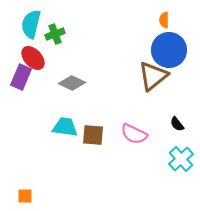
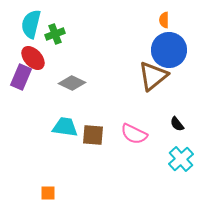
orange square: moved 23 px right, 3 px up
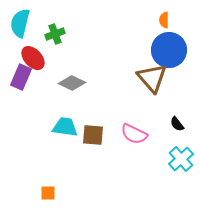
cyan semicircle: moved 11 px left, 1 px up
brown triangle: moved 1 px left, 2 px down; rotated 32 degrees counterclockwise
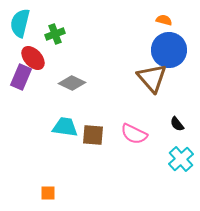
orange semicircle: rotated 105 degrees clockwise
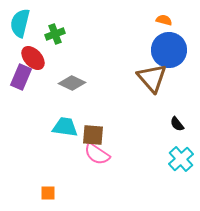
pink semicircle: moved 37 px left, 20 px down; rotated 8 degrees clockwise
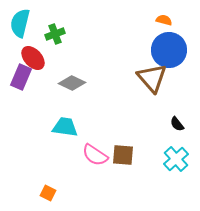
brown square: moved 30 px right, 20 px down
pink semicircle: moved 2 px left, 1 px down
cyan cross: moved 5 px left
orange square: rotated 28 degrees clockwise
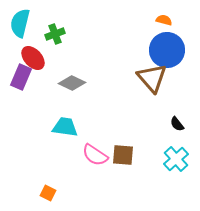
blue circle: moved 2 px left
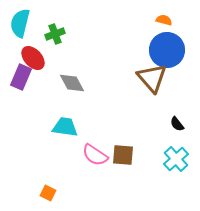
gray diamond: rotated 36 degrees clockwise
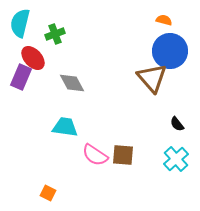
blue circle: moved 3 px right, 1 px down
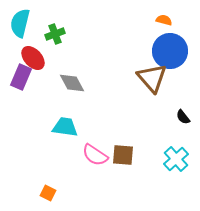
black semicircle: moved 6 px right, 7 px up
